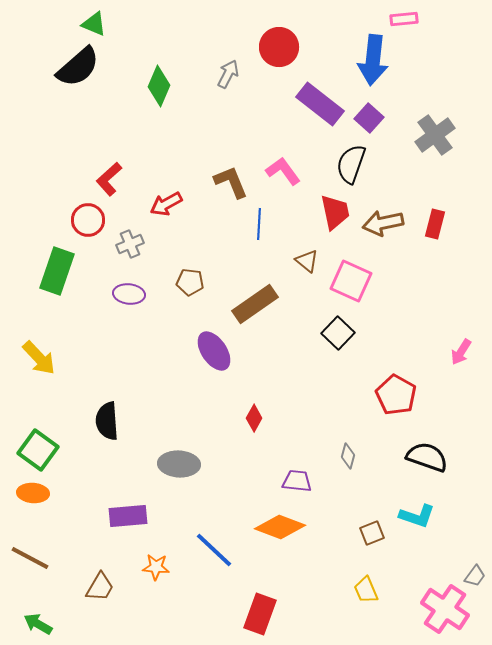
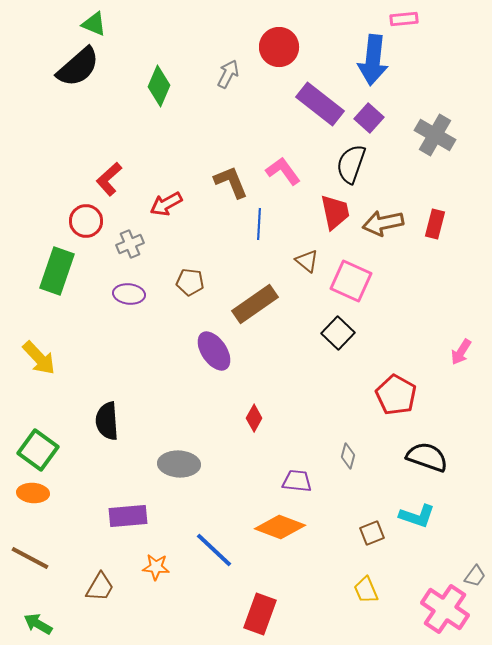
gray cross at (435, 135): rotated 24 degrees counterclockwise
red circle at (88, 220): moved 2 px left, 1 px down
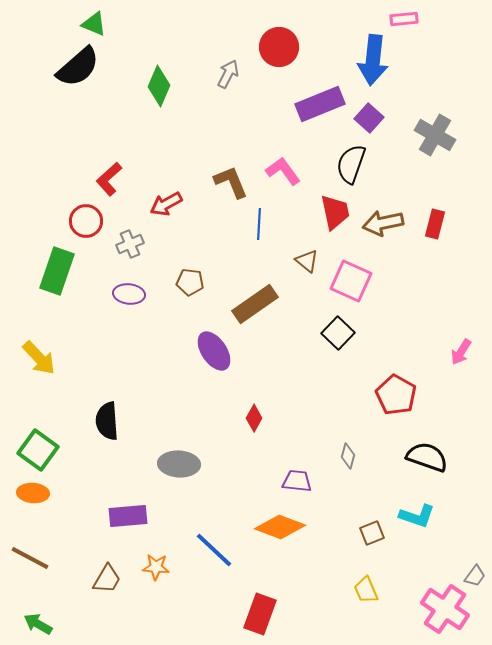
purple rectangle at (320, 104): rotated 60 degrees counterclockwise
brown trapezoid at (100, 587): moved 7 px right, 8 px up
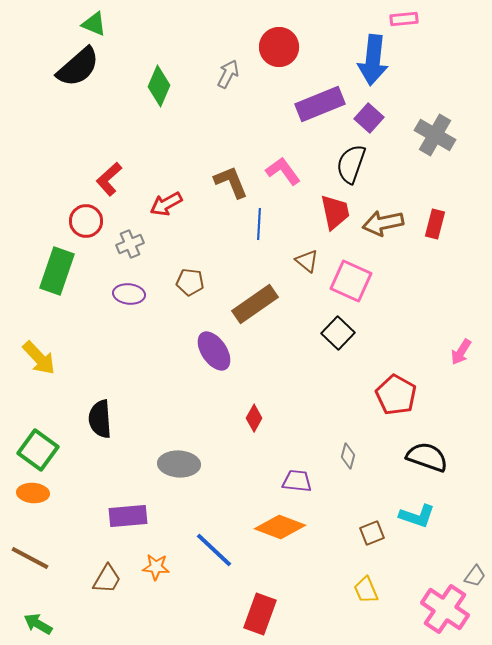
black semicircle at (107, 421): moved 7 px left, 2 px up
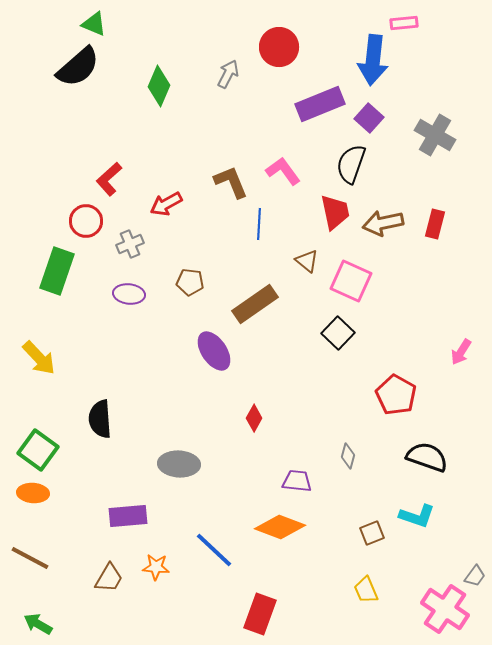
pink rectangle at (404, 19): moved 4 px down
brown trapezoid at (107, 579): moved 2 px right, 1 px up
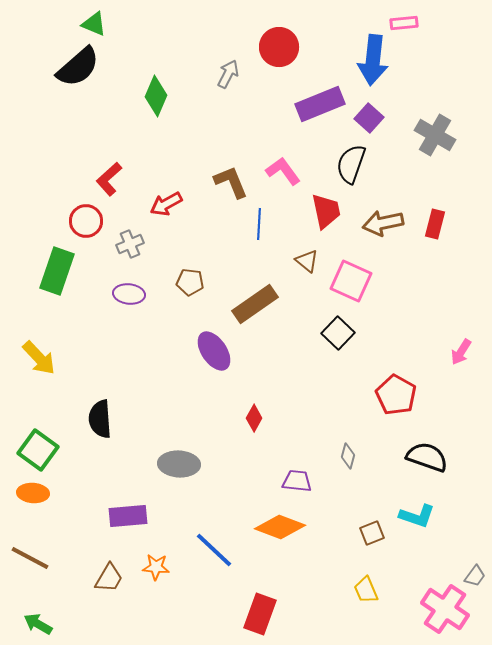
green diamond at (159, 86): moved 3 px left, 10 px down
red trapezoid at (335, 212): moved 9 px left, 1 px up
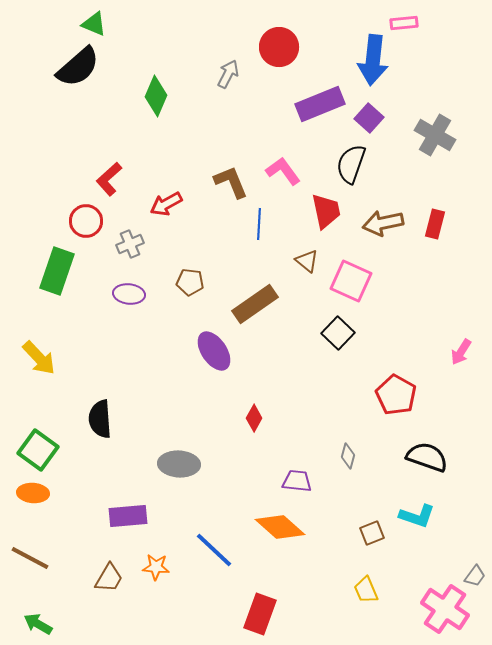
orange diamond at (280, 527): rotated 21 degrees clockwise
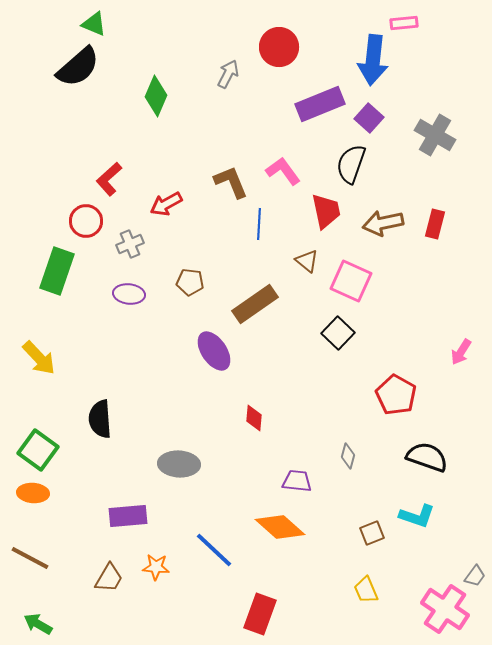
red diamond at (254, 418): rotated 24 degrees counterclockwise
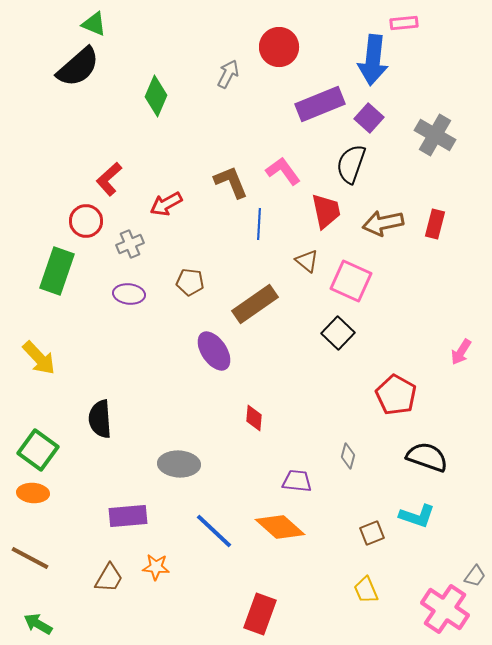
blue line at (214, 550): moved 19 px up
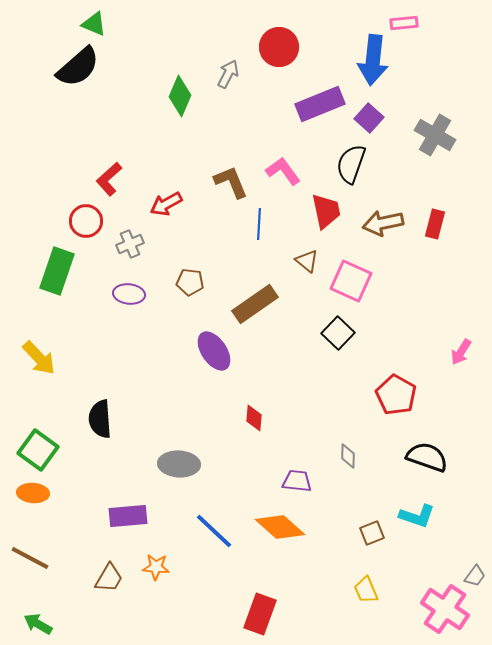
green diamond at (156, 96): moved 24 px right
gray diamond at (348, 456): rotated 15 degrees counterclockwise
